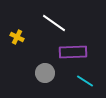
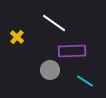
yellow cross: rotated 16 degrees clockwise
purple rectangle: moved 1 px left, 1 px up
gray circle: moved 5 px right, 3 px up
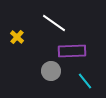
gray circle: moved 1 px right, 1 px down
cyan line: rotated 18 degrees clockwise
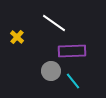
cyan line: moved 12 px left
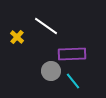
white line: moved 8 px left, 3 px down
purple rectangle: moved 3 px down
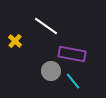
yellow cross: moved 2 px left, 4 px down
purple rectangle: rotated 12 degrees clockwise
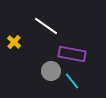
yellow cross: moved 1 px left, 1 px down
cyan line: moved 1 px left
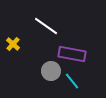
yellow cross: moved 1 px left, 2 px down
